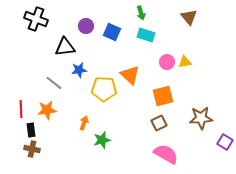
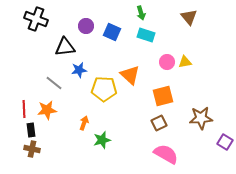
red line: moved 3 px right
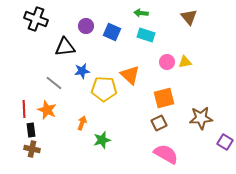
green arrow: rotated 112 degrees clockwise
blue star: moved 3 px right, 1 px down
orange square: moved 1 px right, 2 px down
orange star: rotated 30 degrees clockwise
orange arrow: moved 2 px left
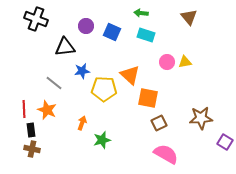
orange square: moved 16 px left; rotated 25 degrees clockwise
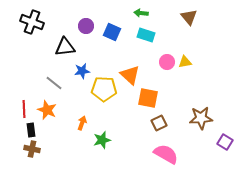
black cross: moved 4 px left, 3 px down
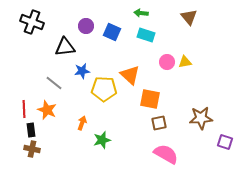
orange square: moved 2 px right, 1 px down
brown square: rotated 14 degrees clockwise
purple square: rotated 14 degrees counterclockwise
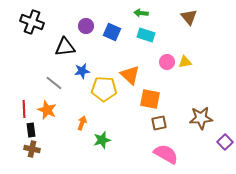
purple square: rotated 28 degrees clockwise
